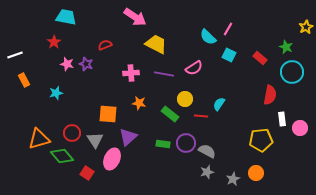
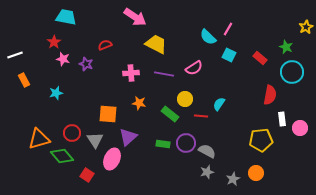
pink star at (67, 64): moved 4 px left, 5 px up
red square at (87, 173): moved 2 px down
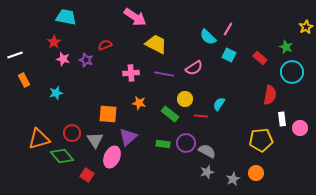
purple star at (86, 64): moved 4 px up
pink ellipse at (112, 159): moved 2 px up
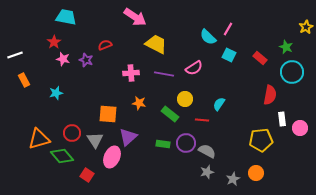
red line at (201, 116): moved 1 px right, 4 px down
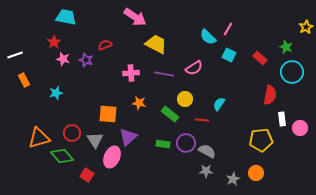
orange triangle at (39, 139): moved 1 px up
gray star at (207, 172): moved 1 px left, 1 px up; rotated 16 degrees clockwise
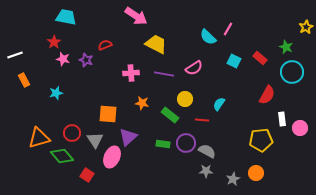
pink arrow at (135, 17): moved 1 px right, 1 px up
cyan square at (229, 55): moved 5 px right, 6 px down
red semicircle at (270, 95): moved 3 px left; rotated 18 degrees clockwise
orange star at (139, 103): moved 3 px right
green rectangle at (170, 114): moved 1 px down
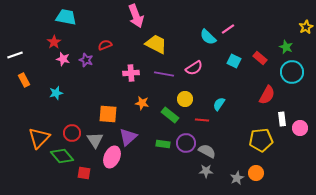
pink arrow at (136, 16): rotated 35 degrees clockwise
pink line at (228, 29): rotated 24 degrees clockwise
orange triangle at (39, 138): rotated 30 degrees counterclockwise
red square at (87, 175): moved 3 px left, 2 px up; rotated 24 degrees counterclockwise
gray star at (233, 179): moved 4 px right, 1 px up
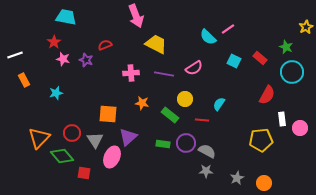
orange circle at (256, 173): moved 8 px right, 10 px down
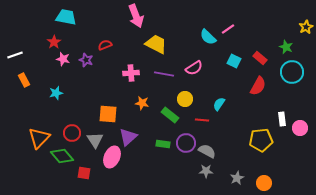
red semicircle at (267, 95): moved 9 px left, 9 px up
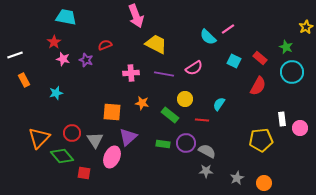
orange square at (108, 114): moved 4 px right, 2 px up
